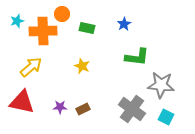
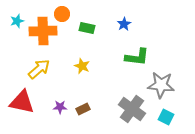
yellow arrow: moved 8 px right, 2 px down
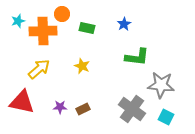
cyan star: moved 1 px right
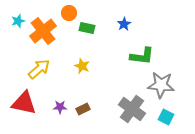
orange circle: moved 7 px right, 1 px up
orange cross: rotated 36 degrees counterclockwise
green L-shape: moved 5 px right, 1 px up
red triangle: moved 2 px right, 1 px down
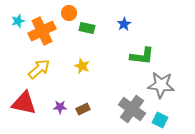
orange cross: moved 1 px left; rotated 12 degrees clockwise
cyan square: moved 6 px left, 3 px down
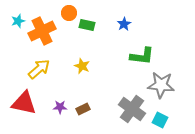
green rectangle: moved 3 px up
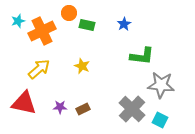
gray cross: rotated 8 degrees clockwise
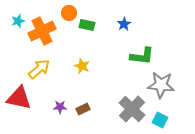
red triangle: moved 5 px left, 5 px up
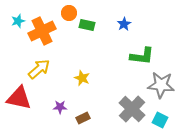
yellow star: moved 12 px down
brown rectangle: moved 9 px down
